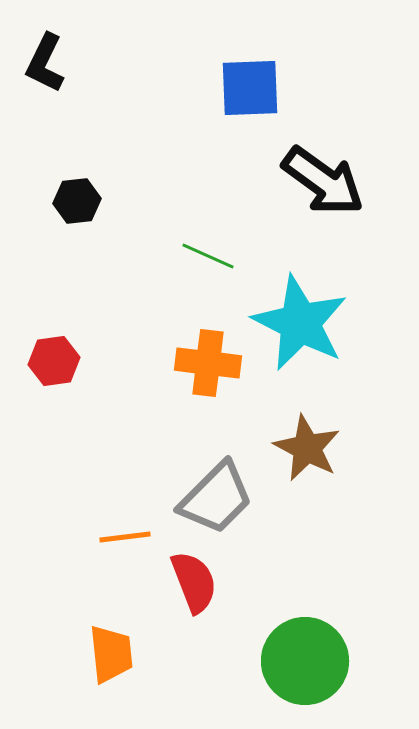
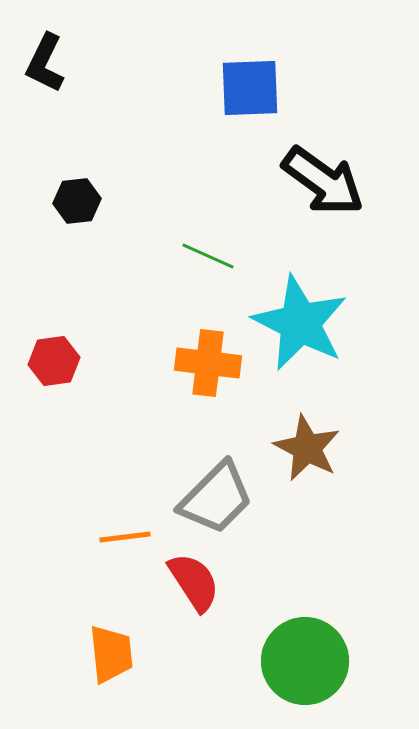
red semicircle: rotated 12 degrees counterclockwise
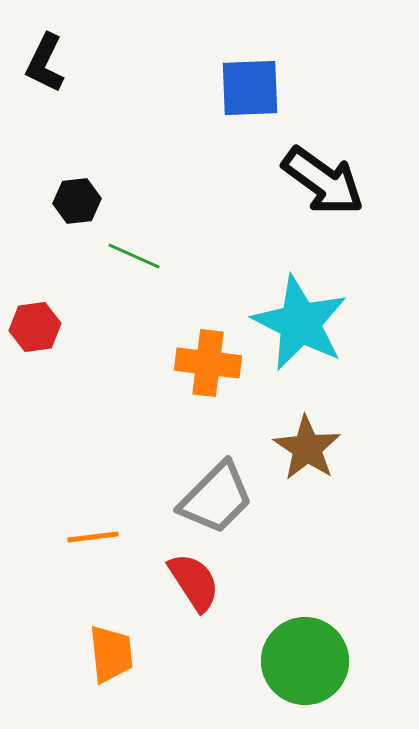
green line: moved 74 px left
red hexagon: moved 19 px left, 34 px up
brown star: rotated 6 degrees clockwise
orange line: moved 32 px left
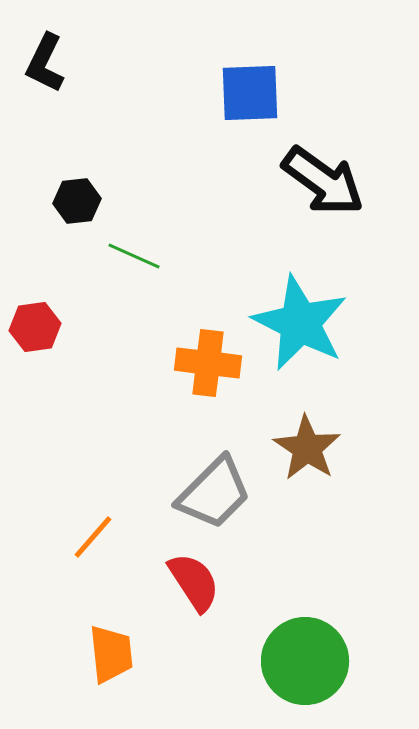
blue square: moved 5 px down
gray trapezoid: moved 2 px left, 5 px up
orange line: rotated 42 degrees counterclockwise
